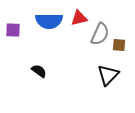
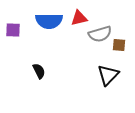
gray semicircle: rotated 50 degrees clockwise
black semicircle: rotated 28 degrees clockwise
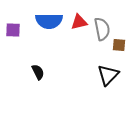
red triangle: moved 4 px down
gray semicircle: moved 2 px right, 5 px up; rotated 85 degrees counterclockwise
black semicircle: moved 1 px left, 1 px down
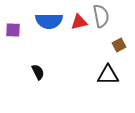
gray semicircle: moved 1 px left, 13 px up
brown square: rotated 32 degrees counterclockwise
black triangle: rotated 45 degrees clockwise
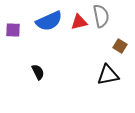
blue semicircle: rotated 24 degrees counterclockwise
brown square: moved 1 px right, 1 px down; rotated 32 degrees counterclockwise
black triangle: rotated 10 degrees counterclockwise
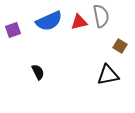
purple square: rotated 21 degrees counterclockwise
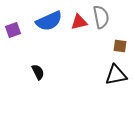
gray semicircle: moved 1 px down
brown square: rotated 24 degrees counterclockwise
black triangle: moved 8 px right
